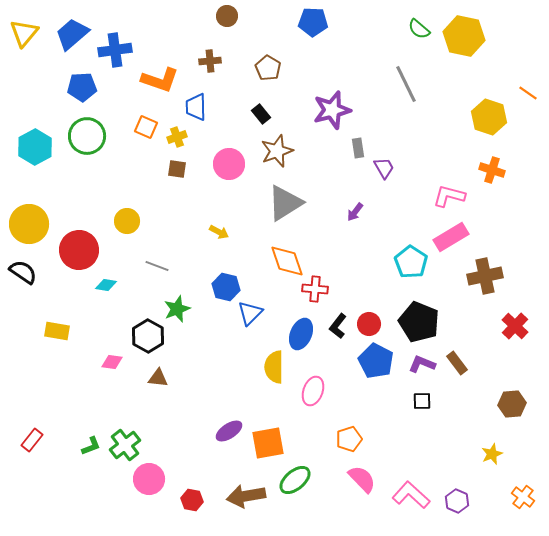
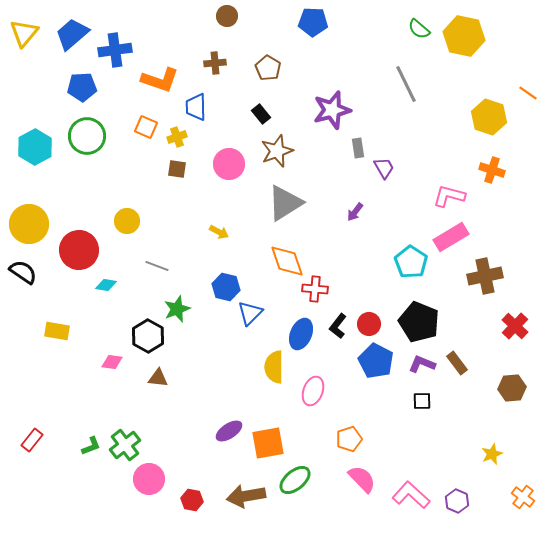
brown cross at (210, 61): moved 5 px right, 2 px down
brown hexagon at (512, 404): moved 16 px up
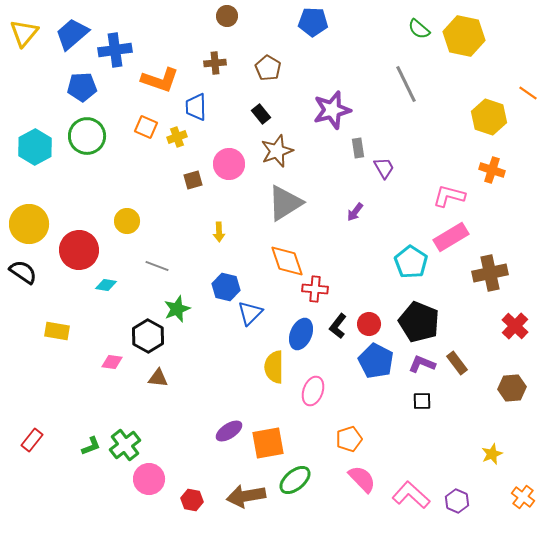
brown square at (177, 169): moved 16 px right, 11 px down; rotated 24 degrees counterclockwise
yellow arrow at (219, 232): rotated 60 degrees clockwise
brown cross at (485, 276): moved 5 px right, 3 px up
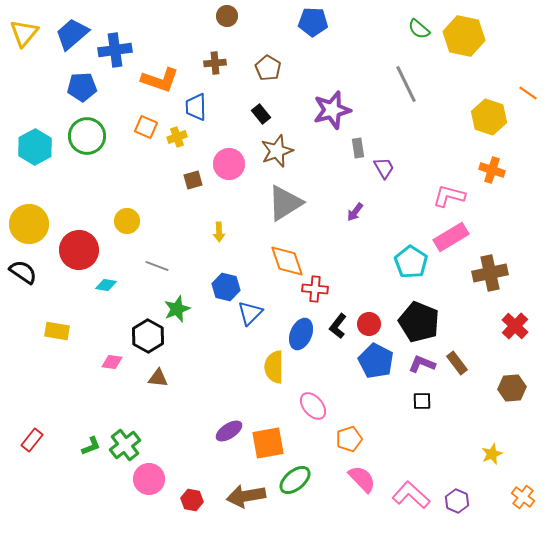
pink ellipse at (313, 391): moved 15 px down; rotated 60 degrees counterclockwise
